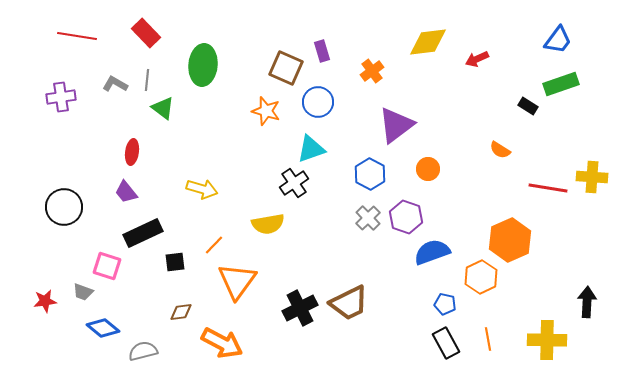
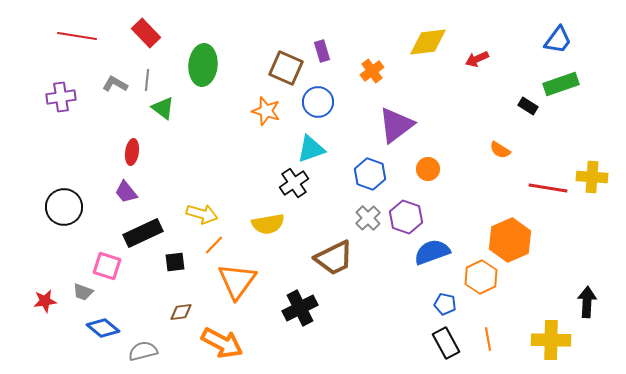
blue hexagon at (370, 174): rotated 8 degrees counterclockwise
yellow arrow at (202, 189): moved 25 px down
brown trapezoid at (349, 303): moved 15 px left, 45 px up
yellow cross at (547, 340): moved 4 px right
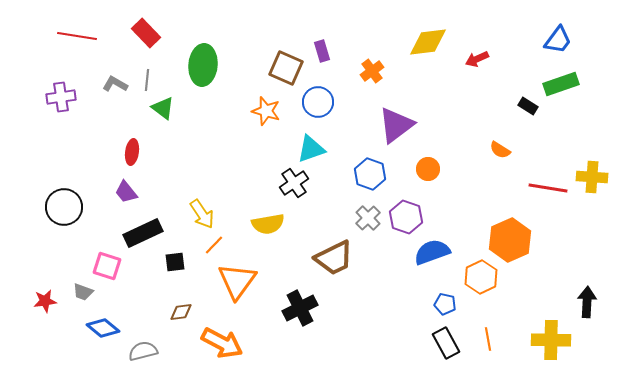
yellow arrow at (202, 214): rotated 40 degrees clockwise
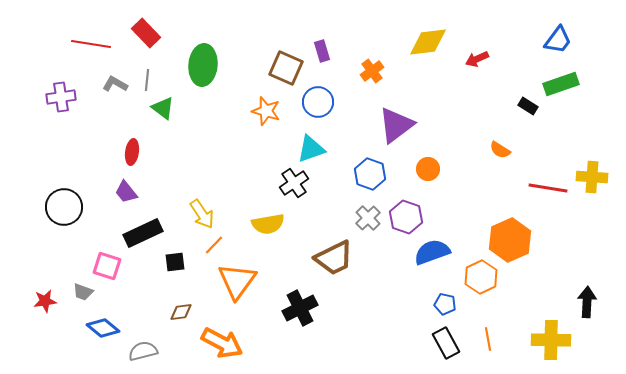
red line at (77, 36): moved 14 px right, 8 px down
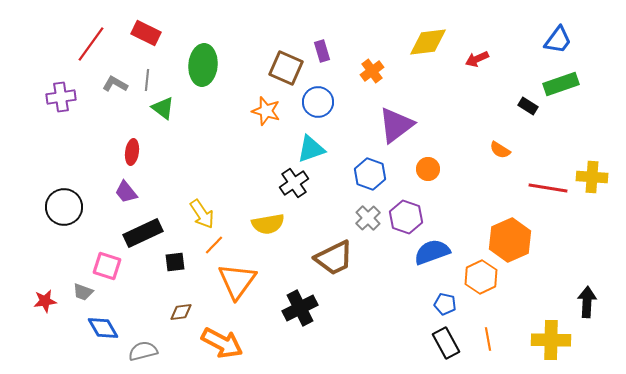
red rectangle at (146, 33): rotated 20 degrees counterclockwise
red line at (91, 44): rotated 63 degrees counterclockwise
blue diamond at (103, 328): rotated 20 degrees clockwise
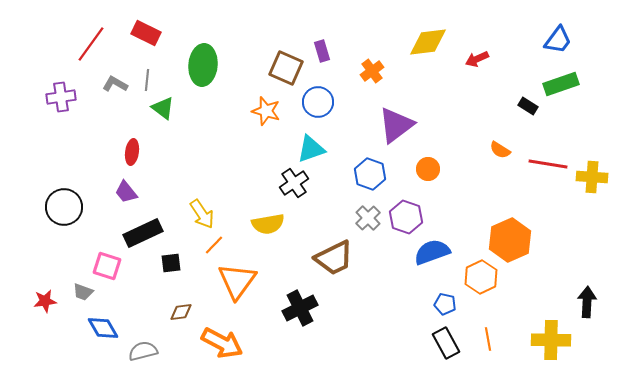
red line at (548, 188): moved 24 px up
black square at (175, 262): moved 4 px left, 1 px down
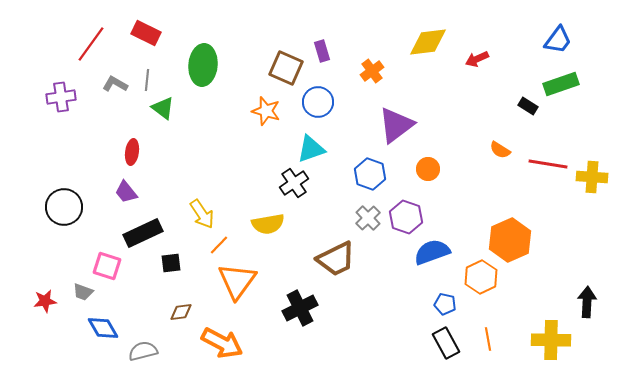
orange line at (214, 245): moved 5 px right
brown trapezoid at (334, 258): moved 2 px right, 1 px down
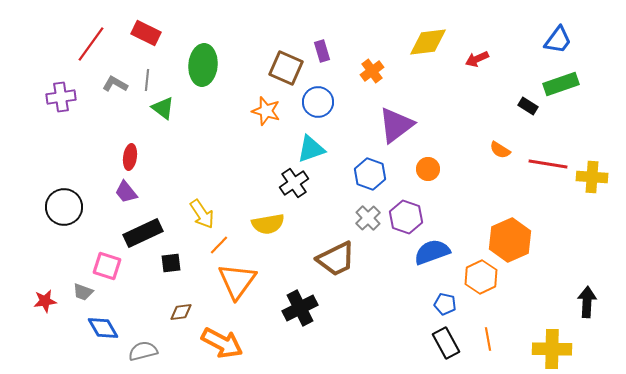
red ellipse at (132, 152): moved 2 px left, 5 px down
yellow cross at (551, 340): moved 1 px right, 9 px down
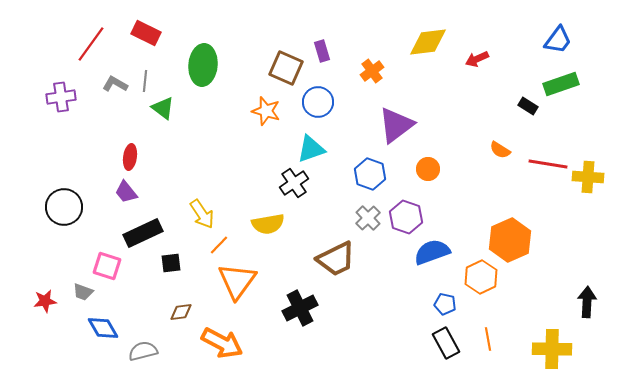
gray line at (147, 80): moved 2 px left, 1 px down
yellow cross at (592, 177): moved 4 px left
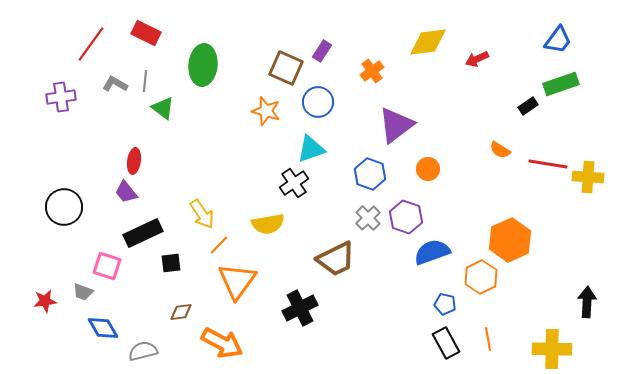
purple rectangle at (322, 51): rotated 50 degrees clockwise
black rectangle at (528, 106): rotated 66 degrees counterclockwise
red ellipse at (130, 157): moved 4 px right, 4 px down
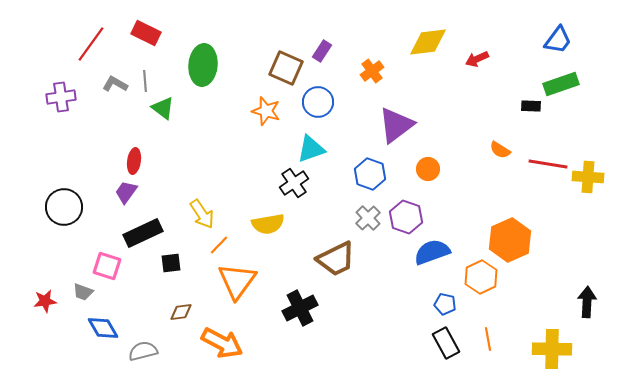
gray line at (145, 81): rotated 10 degrees counterclockwise
black rectangle at (528, 106): moved 3 px right; rotated 36 degrees clockwise
purple trapezoid at (126, 192): rotated 75 degrees clockwise
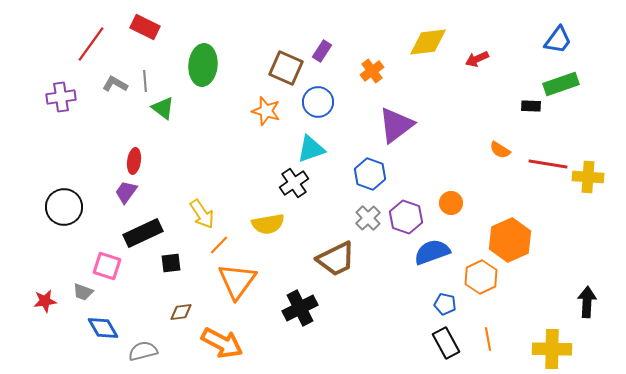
red rectangle at (146, 33): moved 1 px left, 6 px up
orange circle at (428, 169): moved 23 px right, 34 px down
